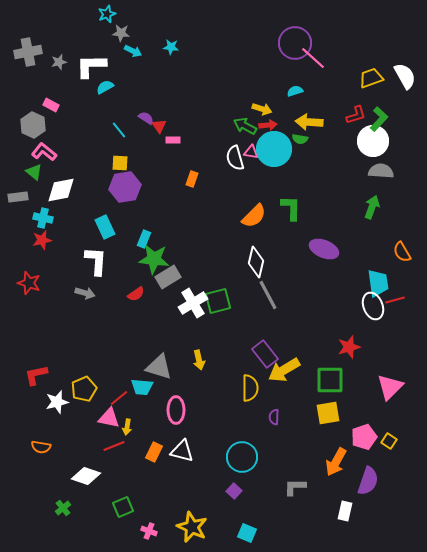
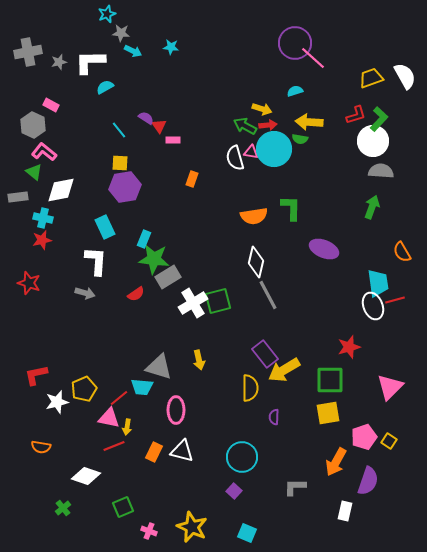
white L-shape at (91, 66): moved 1 px left, 4 px up
orange semicircle at (254, 216): rotated 36 degrees clockwise
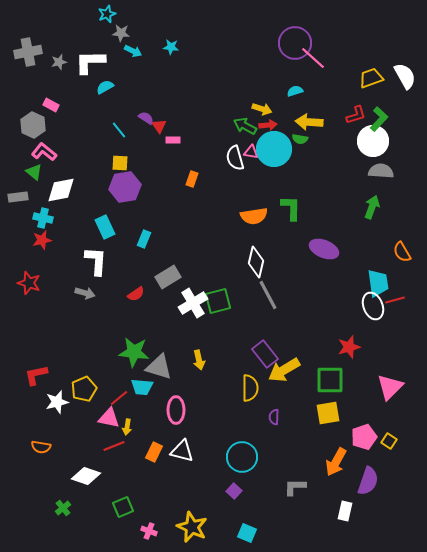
green star at (154, 259): moved 20 px left, 93 px down
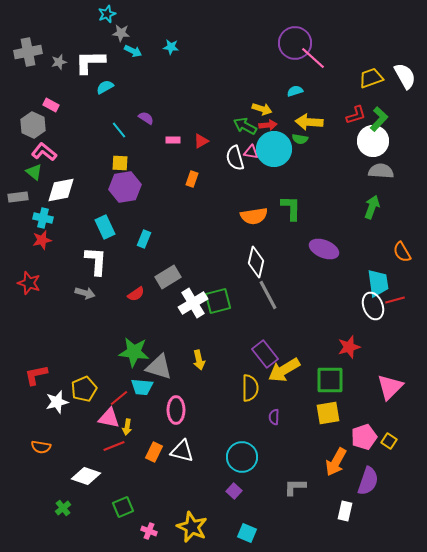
red triangle at (159, 126): moved 42 px right, 15 px down; rotated 35 degrees clockwise
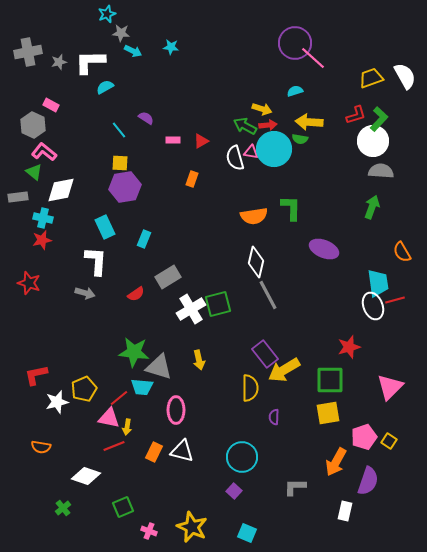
green square at (218, 301): moved 3 px down
white cross at (193, 303): moved 2 px left, 6 px down
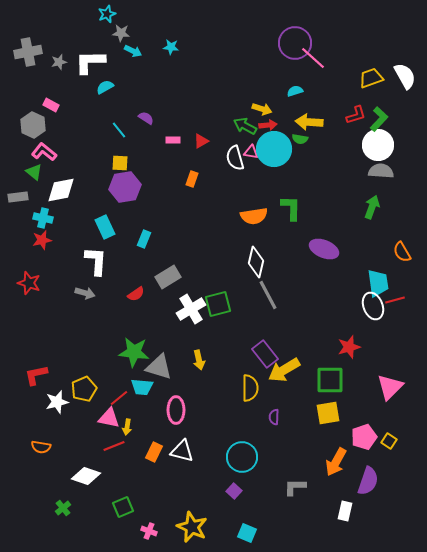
white circle at (373, 141): moved 5 px right, 4 px down
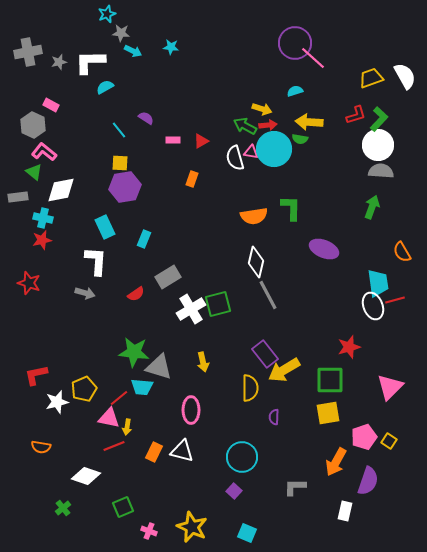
yellow arrow at (199, 360): moved 4 px right, 2 px down
pink ellipse at (176, 410): moved 15 px right
